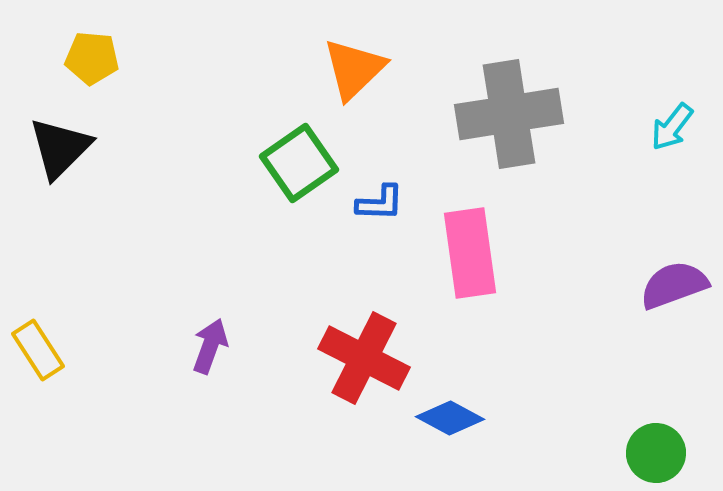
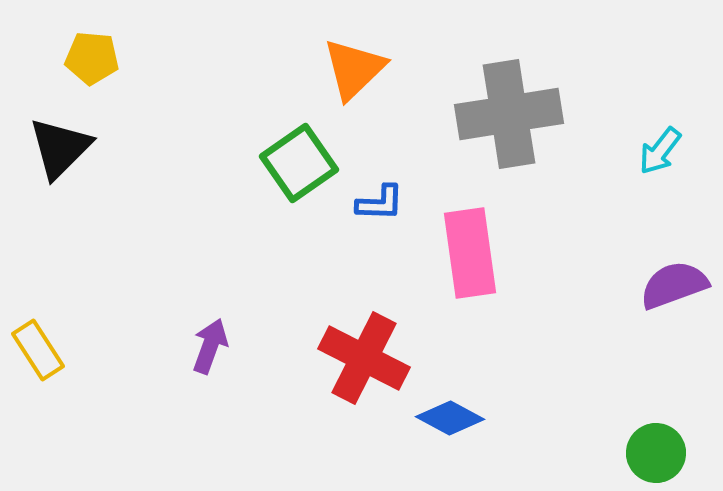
cyan arrow: moved 12 px left, 24 px down
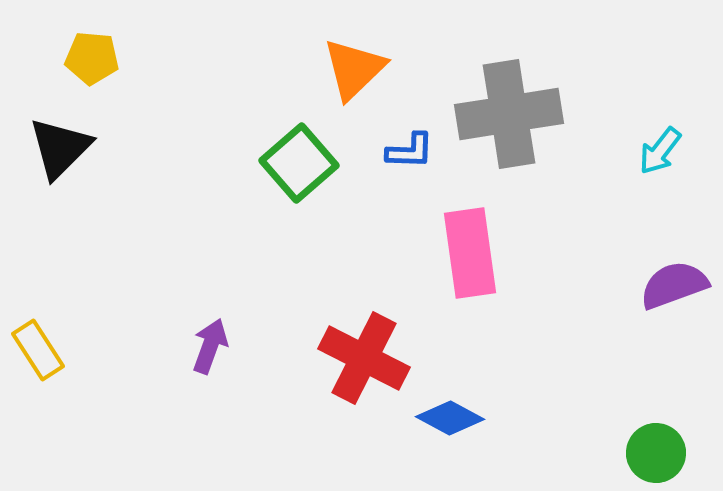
green square: rotated 6 degrees counterclockwise
blue L-shape: moved 30 px right, 52 px up
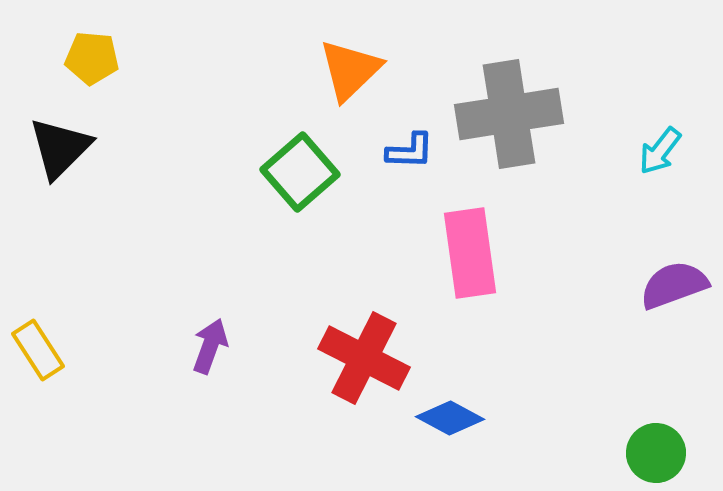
orange triangle: moved 4 px left, 1 px down
green square: moved 1 px right, 9 px down
